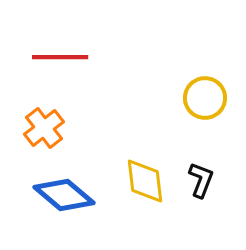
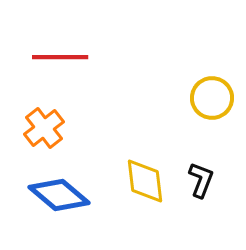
yellow circle: moved 7 px right
blue diamond: moved 5 px left
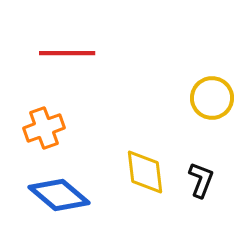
red line: moved 7 px right, 4 px up
orange cross: rotated 18 degrees clockwise
yellow diamond: moved 9 px up
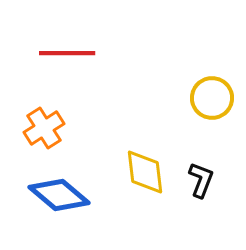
orange cross: rotated 12 degrees counterclockwise
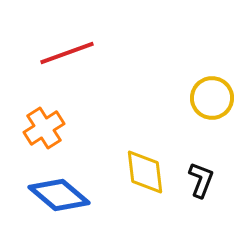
red line: rotated 20 degrees counterclockwise
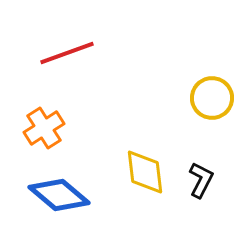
black L-shape: rotated 6 degrees clockwise
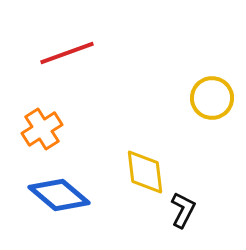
orange cross: moved 2 px left, 1 px down
black L-shape: moved 18 px left, 30 px down
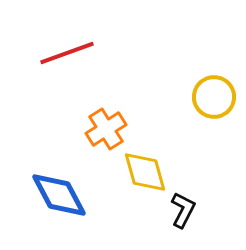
yellow circle: moved 2 px right, 1 px up
orange cross: moved 64 px right
yellow diamond: rotated 9 degrees counterclockwise
blue diamond: rotated 22 degrees clockwise
